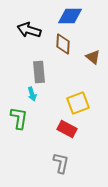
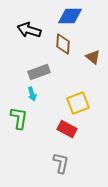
gray rectangle: rotated 75 degrees clockwise
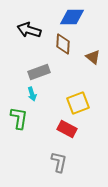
blue diamond: moved 2 px right, 1 px down
gray L-shape: moved 2 px left, 1 px up
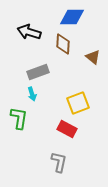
black arrow: moved 2 px down
gray rectangle: moved 1 px left
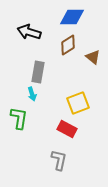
brown diamond: moved 5 px right, 1 px down; rotated 55 degrees clockwise
gray rectangle: rotated 60 degrees counterclockwise
gray L-shape: moved 2 px up
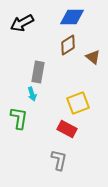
black arrow: moved 7 px left, 9 px up; rotated 45 degrees counterclockwise
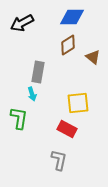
yellow square: rotated 15 degrees clockwise
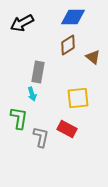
blue diamond: moved 1 px right
yellow square: moved 5 px up
gray L-shape: moved 18 px left, 23 px up
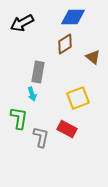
brown diamond: moved 3 px left, 1 px up
yellow square: rotated 15 degrees counterclockwise
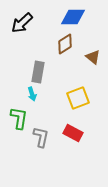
black arrow: rotated 15 degrees counterclockwise
red rectangle: moved 6 px right, 4 px down
